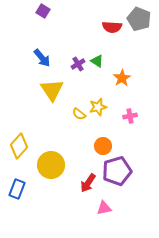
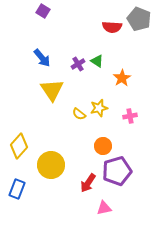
yellow star: moved 1 px right, 1 px down
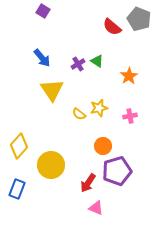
red semicircle: rotated 36 degrees clockwise
orange star: moved 7 px right, 2 px up
pink triangle: moved 8 px left; rotated 35 degrees clockwise
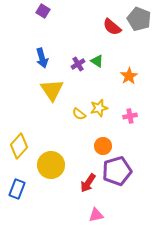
blue arrow: rotated 24 degrees clockwise
pink triangle: moved 7 px down; rotated 35 degrees counterclockwise
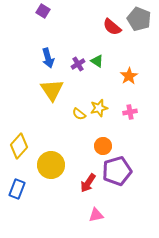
blue arrow: moved 6 px right
pink cross: moved 4 px up
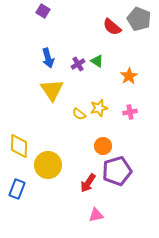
yellow diamond: rotated 40 degrees counterclockwise
yellow circle: moved 3 px left
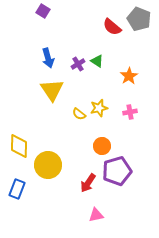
orange circle: moved 1 px left
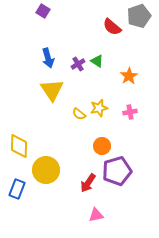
gray pentagon: moved 3 px up; rotated 30 degrees clockwise
yellow circle: moved 2 px left, 5 px down
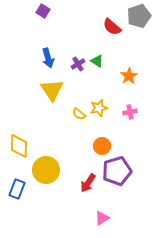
pink triangle: moved 6 px right, 3 px down; rotated 21 degrees counterclockwise
